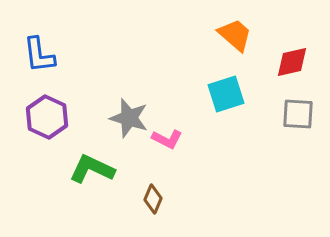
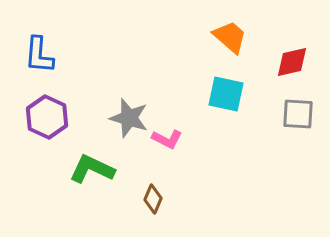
orange trapezoid: moved 5 px left, 2 px down
blue L-shape: rotated 12 degrees clockwise
cyan square: rotated 30 degrees clockwise
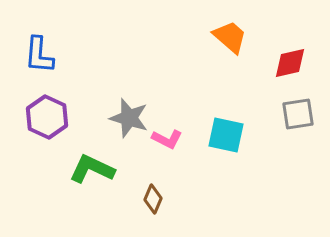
red diamond: moved 2 px left, 1 px down
cyan square: moved 41 px down
gray square: rotated 12 degrees counterclockwise
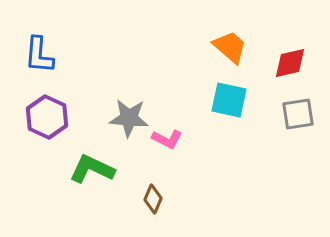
orange trapezoid: moved 10 px down
gray star: rotated 12 degrees counterclockwise
cyan square: moved 3 px right, 35 px up
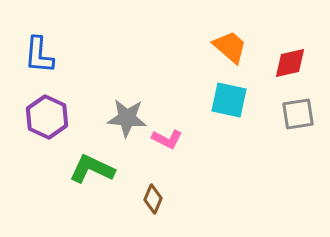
gray star: moved 2 px left
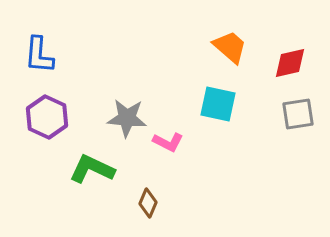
cyan square: moved 11 px left, 4 px down
pink L-shape: moved 1 px right, 3 px down
brown diamond: moved 5 px left, 4 px down
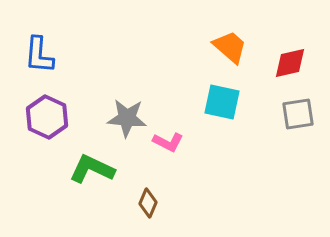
cyan square: moved 4 px right, 2 px up
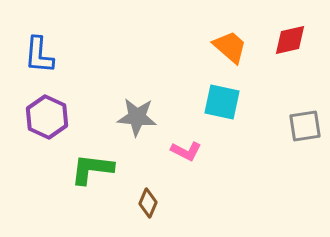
red diamond: moved 23 px up
gray square: moved 7 px right, 12 px down
gray star: moved 10 px right, 1 px up
pink L-shape: moved 18 px right, 9 px down
green L-shape: rotated 18 degrees counterclockwise
